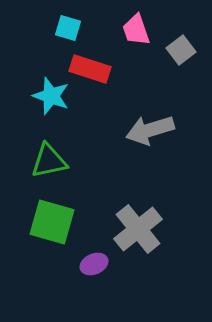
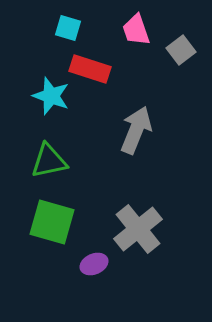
gray arrow: moved 14 px left; rotated 129 degrees clockwise
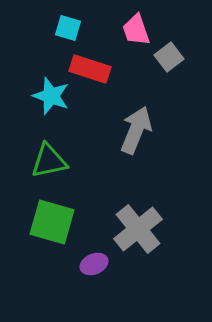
gray square: moved 12 px left, 7 px down
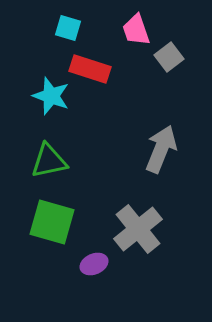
gray arrow: moved 25 px right, 19 px down
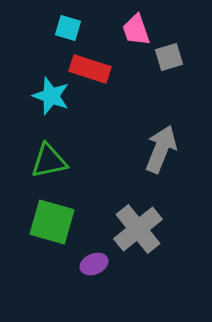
gray square: rotated 20 degrees clockwise
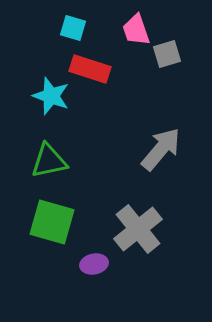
cyan square: moved 5 px right
gray square: moved 2 px left, 3 px up
gray arrow: rotated 18 degrees clockwise
purple ellipse: rotated 12 degrees clockwise
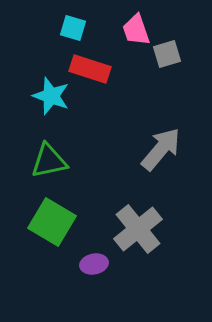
green square: rotated 15 degrees clockwise
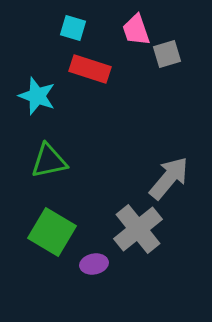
cyan star: moved 14 px left
gray arrow: moved 8 px right, 29 px down
green square: moved 10 px down
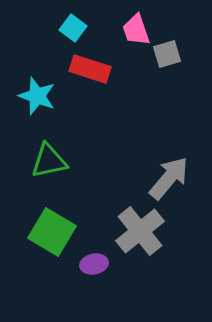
cyan square: rotated 20 degrees clockwise
gray cross: moved 2 px right, 2 px down
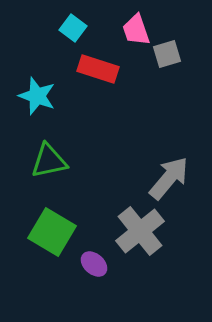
red rectangle: moved 8 px right
purple ellipse: rotated 52 degrees clockwise
